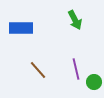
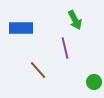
purple line: moved 11 px left, 21 px up
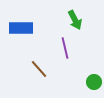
brown line: moved 1 px right, 1 px up
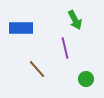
brown line: moved 2 px left
green circle: moved 8 px left, 3 px up
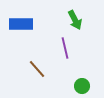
blue rectangle: moved 4 px up
green circle: moved 4 px left, 7 px down
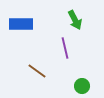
brown line: moved 2 px down; rotated 12 degrees counterclockwise
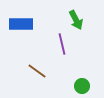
green arrow: moved 1 px right
purple line: moved 3 px left, 4 px up
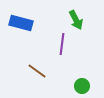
blue rectangle: moved 1 px up; rotated 15 degrees clockwise
purple line: rotated 20 degrees clockwise
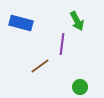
green arrow: moved 1 px right, 1 px down
brown line: moved 3 px right, 5 px up; rotated 72 degrees counterclockwise
green circle: moved 2 px left, 1 px down
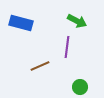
green arrow: rotated 36 degrees counterclockwise
purple line: moved 5 px right, 3 px down
brown line: rotated 12 degrees clockwise
